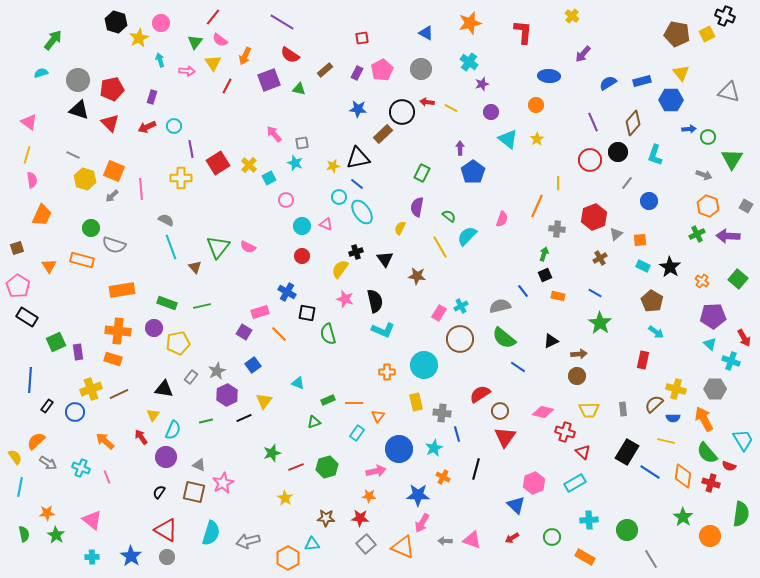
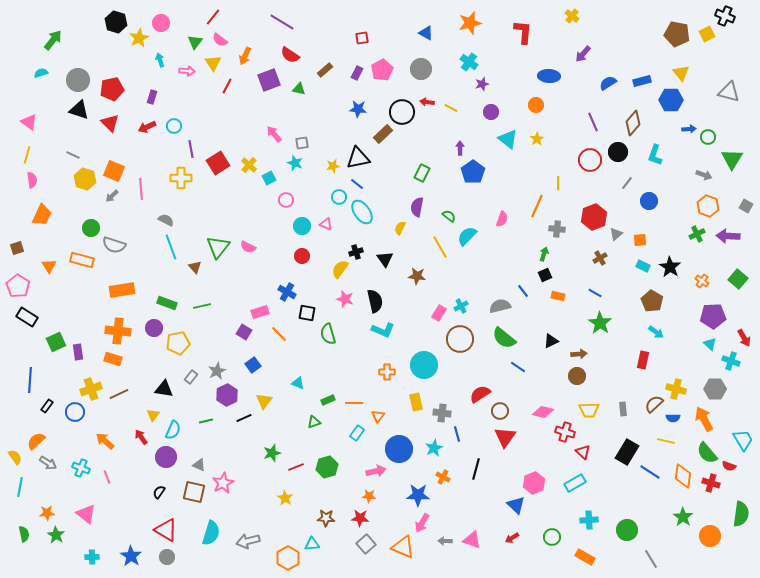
pink triangle at (92, 520): moved 6 px left, 6 px up
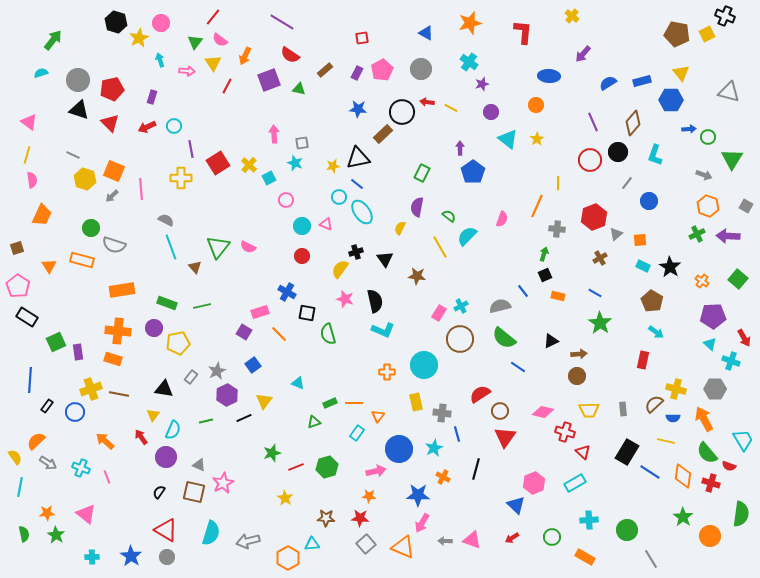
pink arrow at (274, 134): rotated 36 degrees clockwise
brown line at (119, 394): rotated 36 degrees clockwise
green rectangle at (328, 400): moved 2 px right, 3 px down
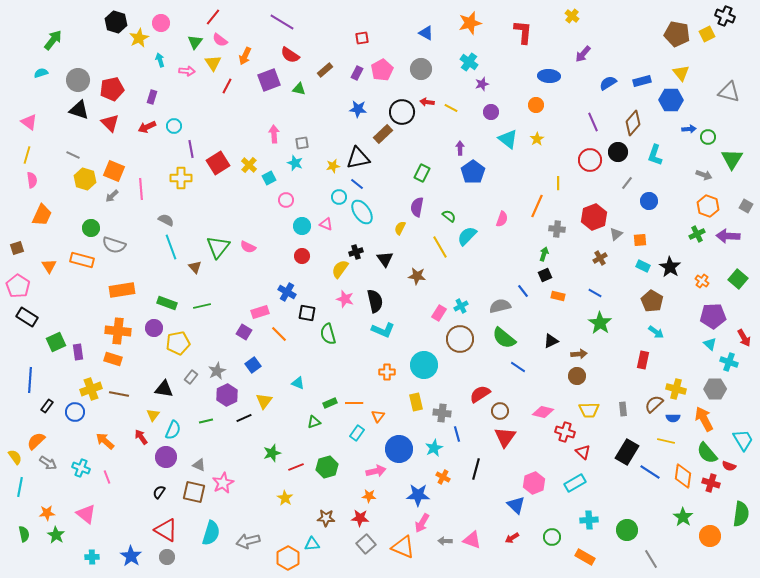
cyan cross at (731, 361): moved 2 px left, 1 px down
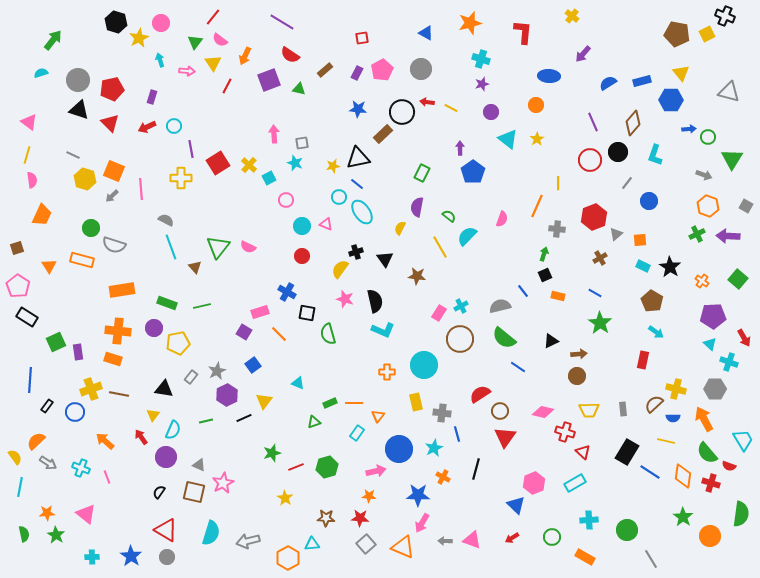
cyan cross at (469, 62): moved 12 px right, 3 px up; rotated 18 degrees counterclockwise
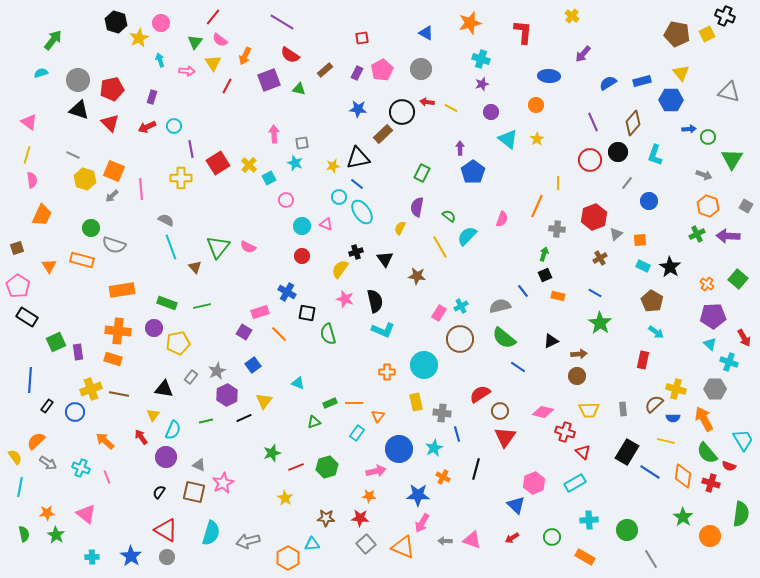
orange cross at (702, 281): moved 5 px right, 3 px down
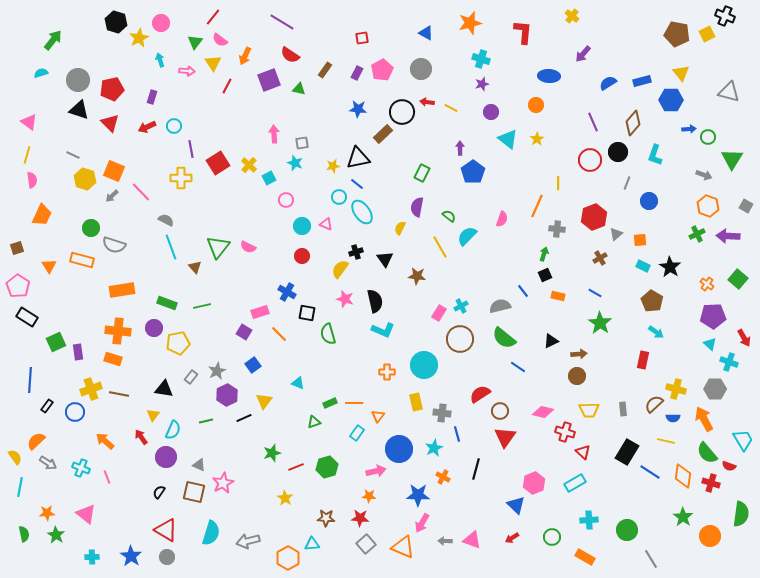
brown rectangle at (325, 70): rotated 14 degrees counterclockwise
gray line at (627, 183): rotated 16 degrees counterclockwise
pink line at (141, 189): moved 3 px down; rotated 40 degrees counterclockwise
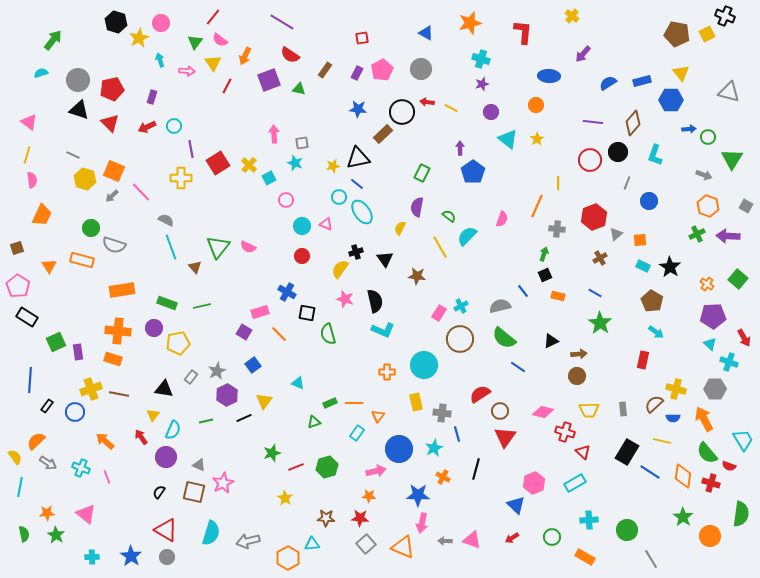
purple line at (593, 122): rotated 60 degrees counterclockwise
yellow line at (666, 441): moved 4 px left
pink arrow at (422, 523): rotated 18 degrees counterclockwise
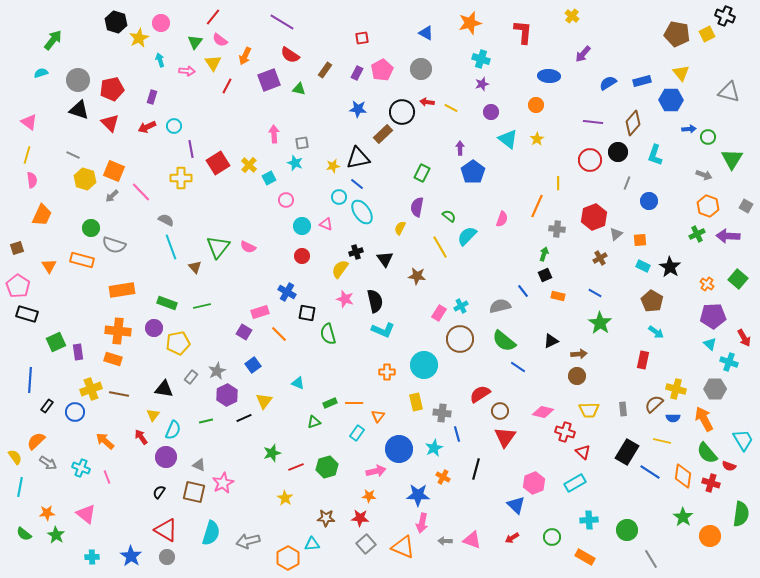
black rectangle at (27, 317): moved 3 px up; rotated 15 degrees counterclockwise
green semicircle at (504, 338): moved 3 px down
green semicircle at (24, 534): rotated 140 degrees clockwise
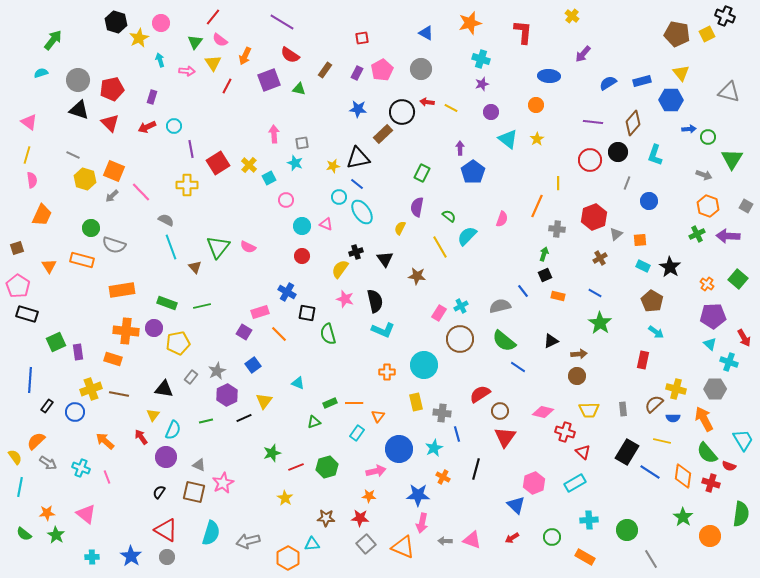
yellow cross at (181, 178): moved 6 px right, 7 px down
orange cross at (118, 331): moved 8 px right
